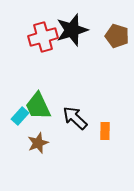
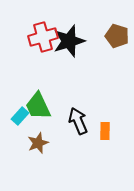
black star: moved 3 px left, 11 px down
black arrow: moved 3 px right, 3 px down; rotated 24 degrees clockwise
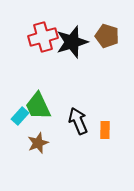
brown pentagon: moved 10 px left
black star: moved 3 px right, 1 px down
orange rectangle: moved 1 px up
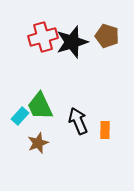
green trapezoid: moved 2 px right
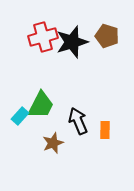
green trapezoid: moved 1 px right, 1 px up; rotated 128 degrees counterclockwise
brown star: moved 15 px right
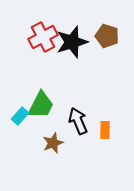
red cross: rotated 12 degrees counterclockwise
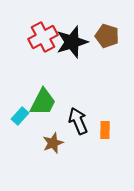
green trapezoid: moved 2 px right, 3 px up
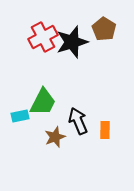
brown pentagon: moved 3 px left, 7 px up; rotated 15 degrees clockwise
cyan rectangle: rotated 36 degrees clockwise
brown star: moved 2 px right, 6 px up
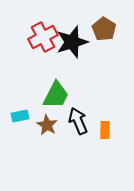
green trapezoid: moved 13 px right, 7 px up
brown star: moved 8 px left, 12 px up; rotated 20 degrees counterclockwise
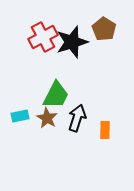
black arrow: moved 1 px left, 3 px up; rotated 40 degrees clockwise
brown star: moved 7 px up
